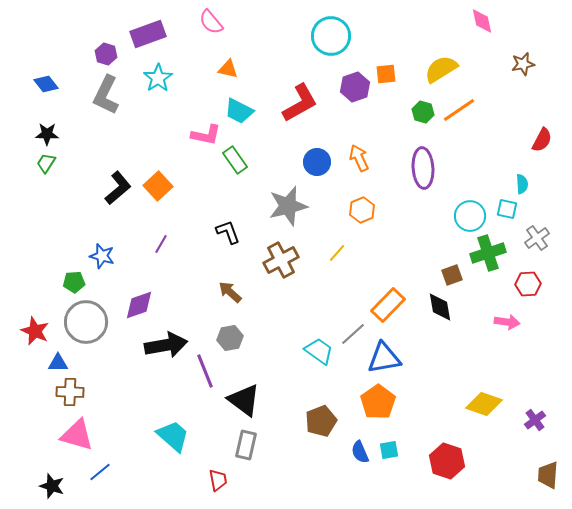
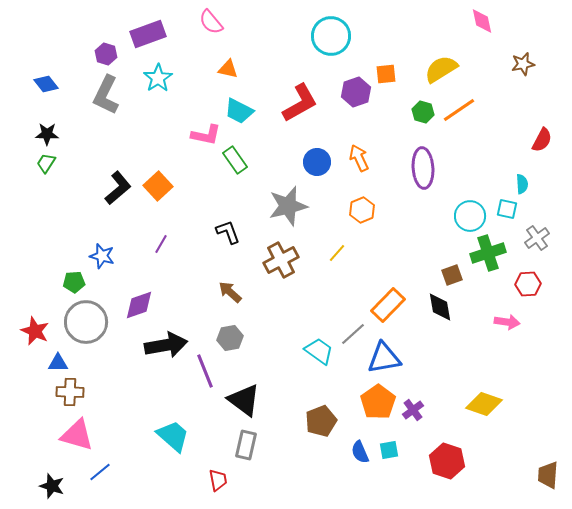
purple hexagon at (355, 87): moved 1 px right, 5 px down
purple cross at (535, 420): moved 122 px left, 10 px up
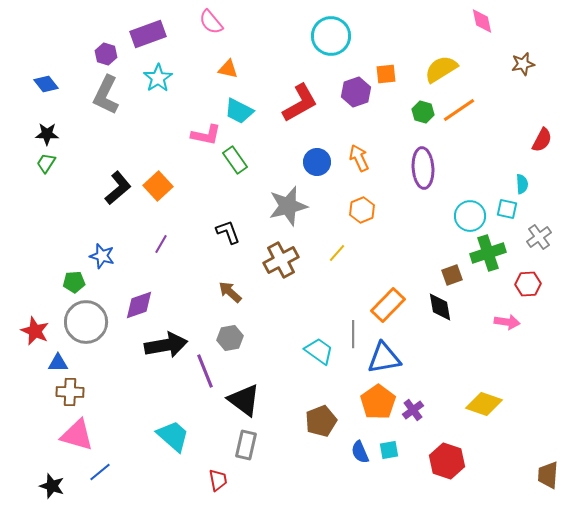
gray cross at (537, 238): moved 2 px right, 1 px up
gray line at (353, 334): rotated 48 degrees counterclockwise
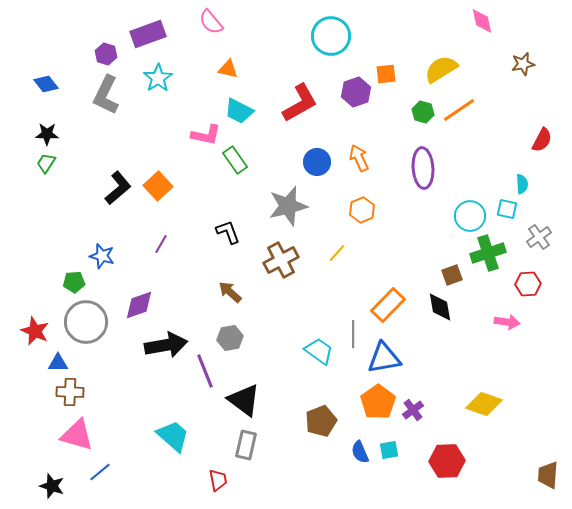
red hexagon at (447, 461): rotated 20 degrees counterclockwise
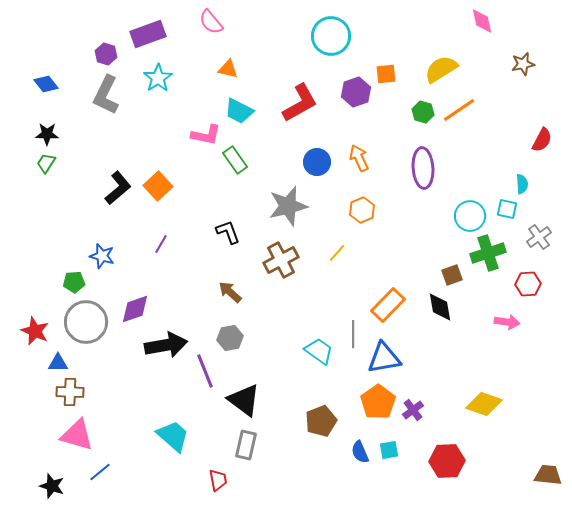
purple diamond at (139, 305): moved 4 px left, 4 px down
brown trapezoid at (548, 475): rotated 92 degrees clockwise
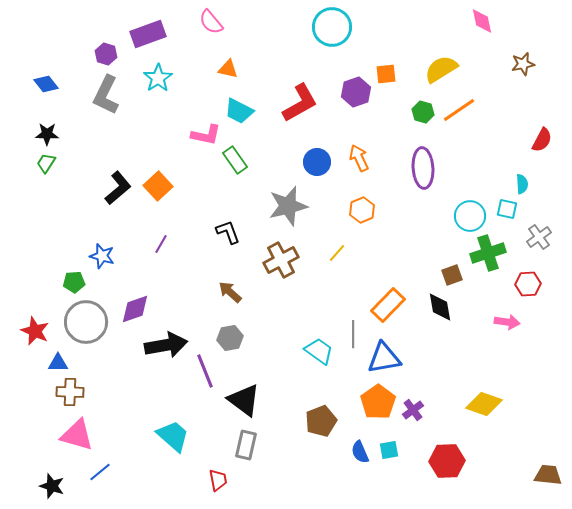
cyan circle at (331, 36): moved 1 px right, 9 px up
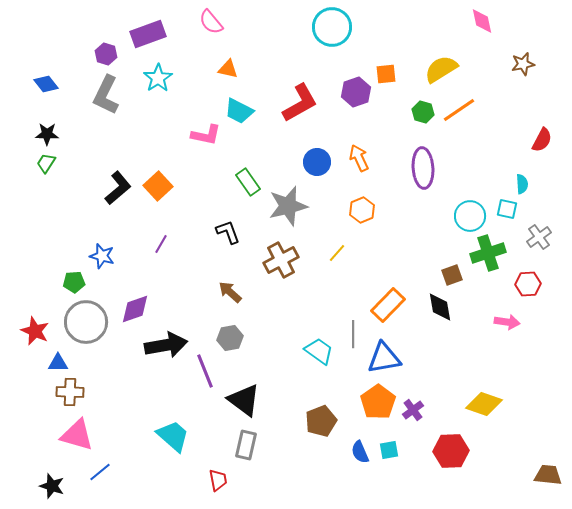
green rectangle at (235, 160): moved 13 px right, 22 px down
red hexagon at (447, 461): moved 4 px right, 10 px up
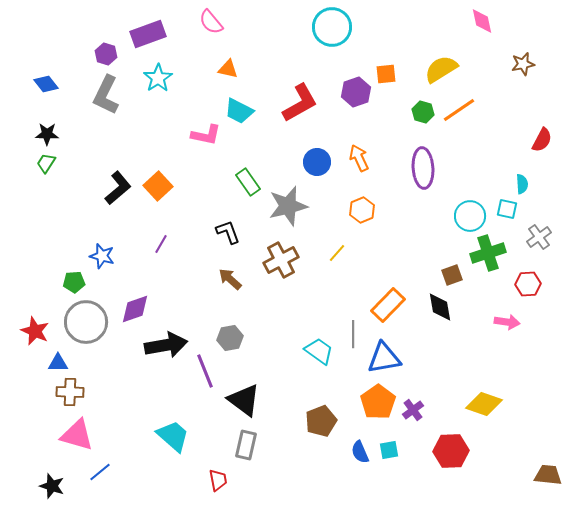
brown arrow at (230, 292): moved 13 px up
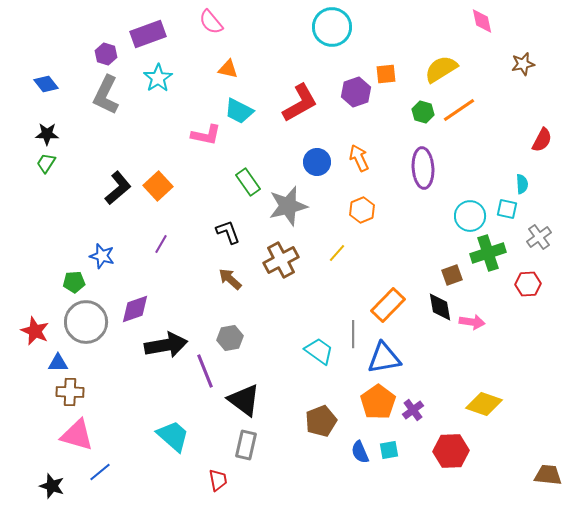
pink arrow at (507, 322): moved 35 px left
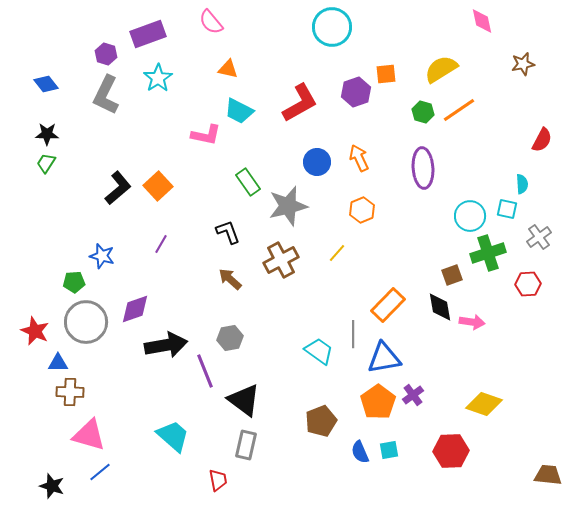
purple cross at (413, 410): moved 15 px up
pink triangle at (77, 435): moved 12 px right
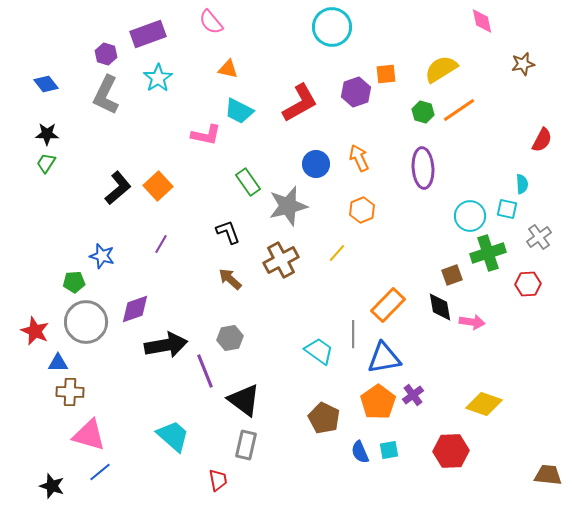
blue circle at (317, 162): moved 1 px left, 2 px down
brown pentagon at (321, 421): moved 3 px right, 3 px up; rotated 24 degrees counterclockwise
